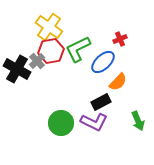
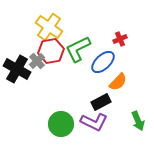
green circle: moved 1 px down
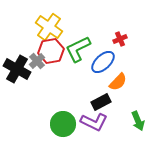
green circle: moved 2 px right
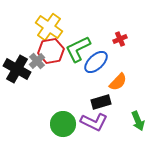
blue ellipse: moved 7 px left
black rectangle: rotated 12 degrees clockwise
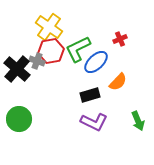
gray cross: rotated 28 degrees counterclockwise
black cross: rotated 12 degrees clockwise
black rectangle: moved 11 px left, 7 px up
green circle: moved 44 px left, 5 px up
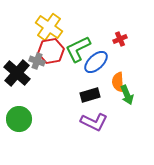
black cross: moved 4 px down
orange semicircle: rotated 132 degrees clockwise
green arrow: moved 11 px left, 26 px up
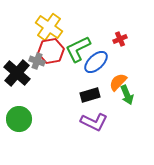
orange semicircle: rotated 48 degrees clockwise
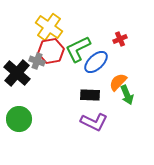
black rectangle: rotated 18 degrees clockwise
